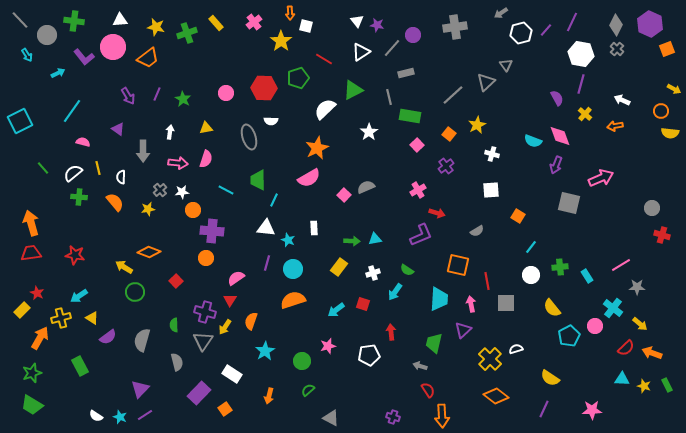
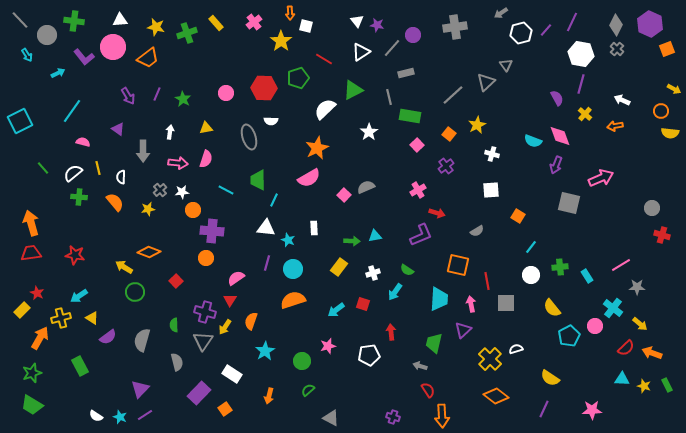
cyan triangle at (375, 239): moved 3 px up
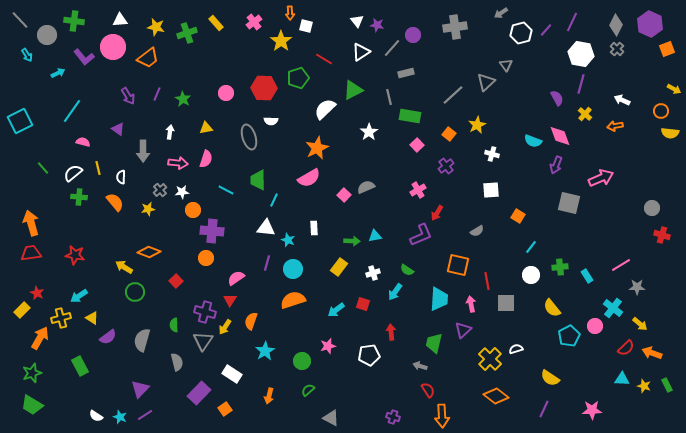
red arrow at (437, 213): rotated 105 degrees clockwise
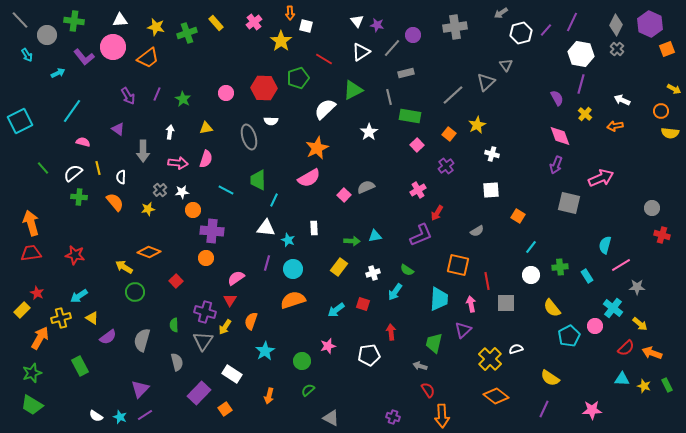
cyan semicircle at (533, 141): moved 72 px right, 104 px down; rotated 84 degrees clockwise
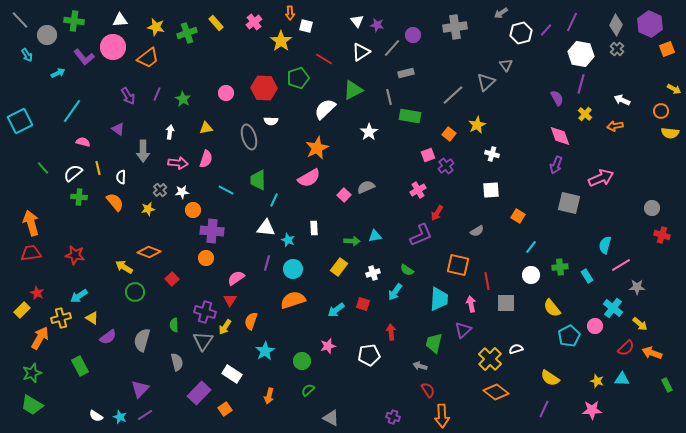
pink square at (417, 145): moved 11 px right, 10 px down; rotated 24 degrees clockwise
red square at (176, 281): moved 4 px left, 2 px up
yellow star at (644, 386): moved 47 px left, 5 px up
orange diamond at (496, 396): moved 4 px up
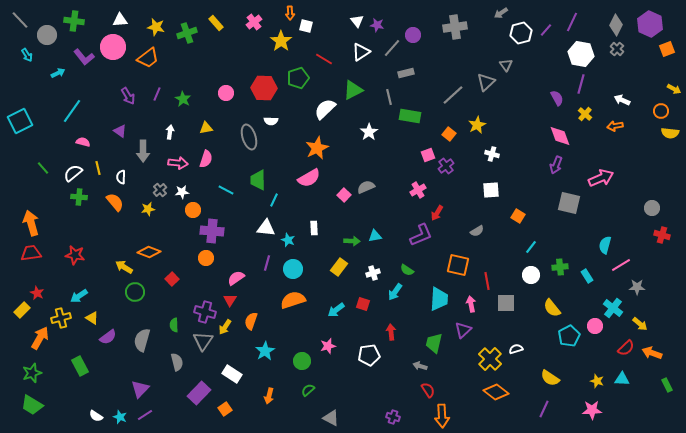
purple triangle at (118, 129): moved 2 px right, 2 px down
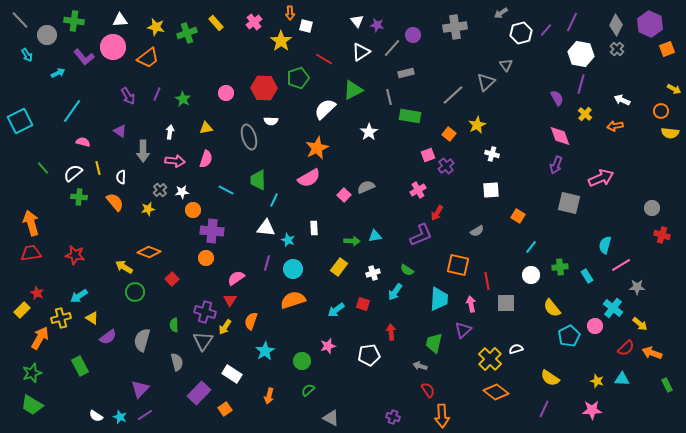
pink arrow at (178, 163): moved 3 px left, 2 px up
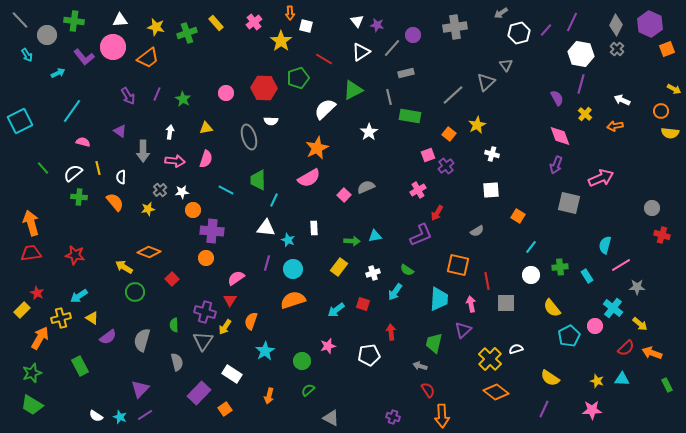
white hexagon at (521, 33): moved 2 px left
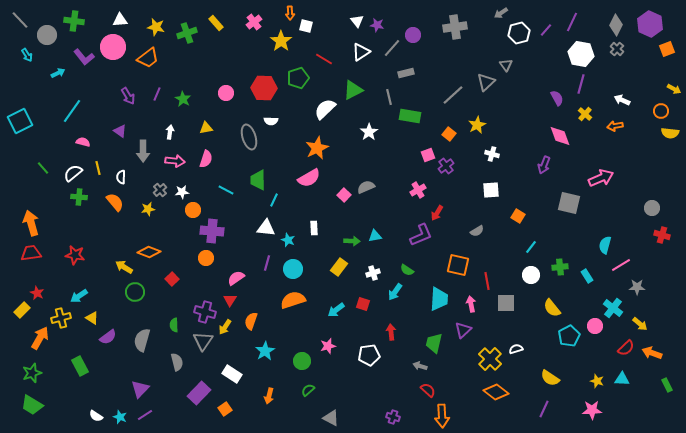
purple arrow at (556, 165): moved 12 px left
red semicircle at (428, 390): rotated 14 degrees counterclockwise
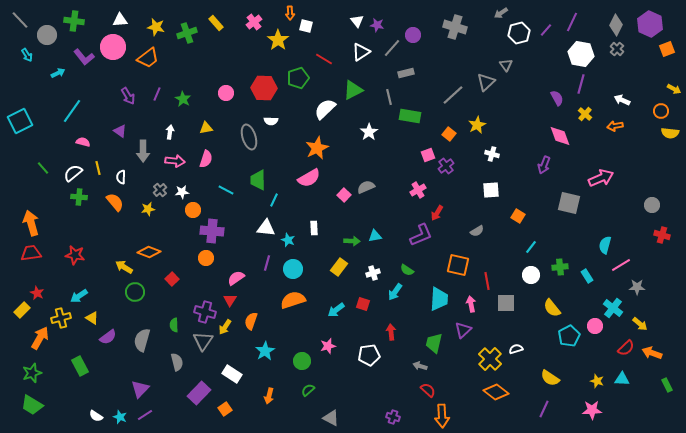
gray cross at (455, 27): rotated 25 degrees clockwise
yellow star at (281, 41): moved 3 px left, 1 px up
gray circle at (652, 208): moved 3 px up
